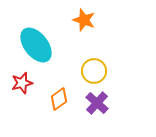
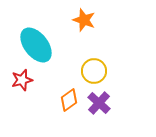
red star: moved 3 px up
orange diamond: moved 10 px right, 1 px down
purple cross: moved 2 px right
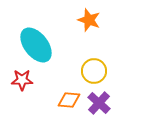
orange star: moved 5 px right
red star: rotated 15 degrees clockwise
orange diamond: rotated 40 degrees clockwise
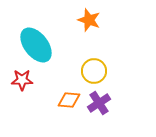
purple cross: rotated 15 degrees clockwise
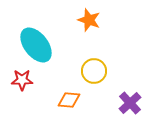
purple cross: moved 31 px right; rotated 10 degrees counterclockwise
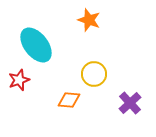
yellow circle: moved 3 px down
red star: moved 3 px left; rotated 20 degrees counterclockwise
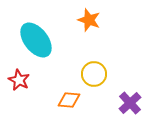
cyan ellipse: moved 5 px up
red star: rotated 25 degrees counterclockwise
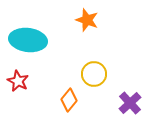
orange star: moved 2 px left
cyan ellipse: moved 8 px left; rotated 45 degrees counterclockwise
red star: moved 1 px left, 1 px down
orange diamond: rotated 55 degrees counterclockwise
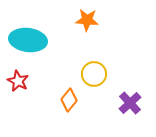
orange star: rotated 15 degrees counterclockwise
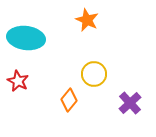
orange star: rotated 20 degrees clockwise
cyan ellipse: moved 2 px left, 2 px up
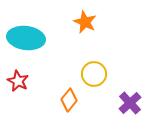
orange star: moved 2 px left, 2 px down
